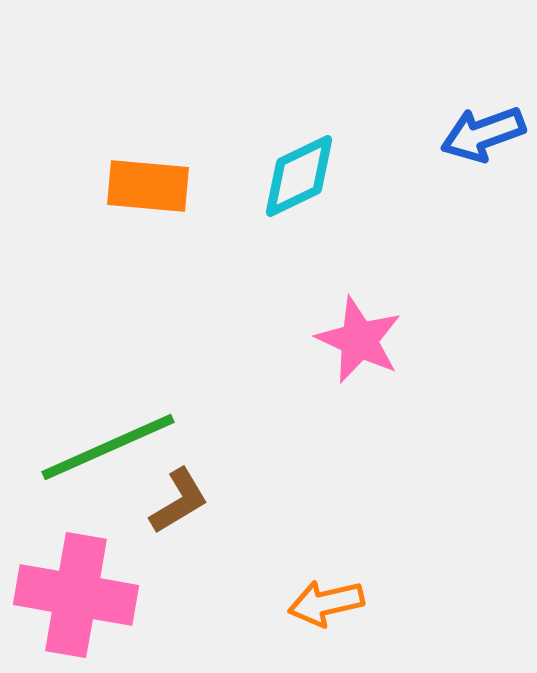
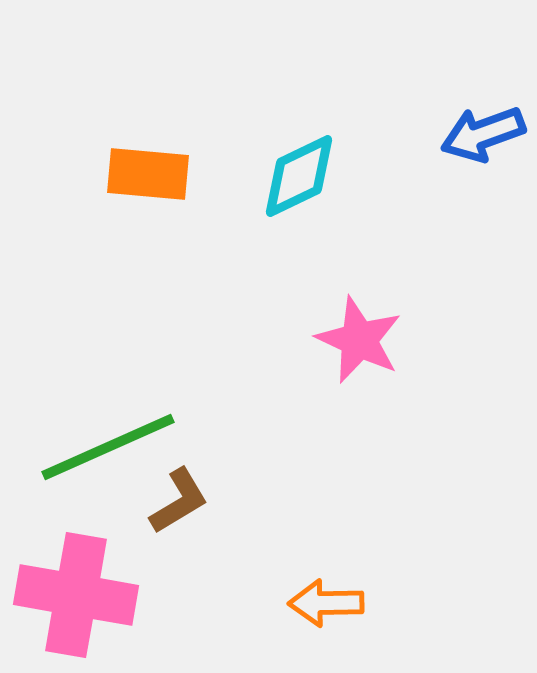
orange rectangle: moved 12 px up
orange arrow: rotated 12 degrees clockwise
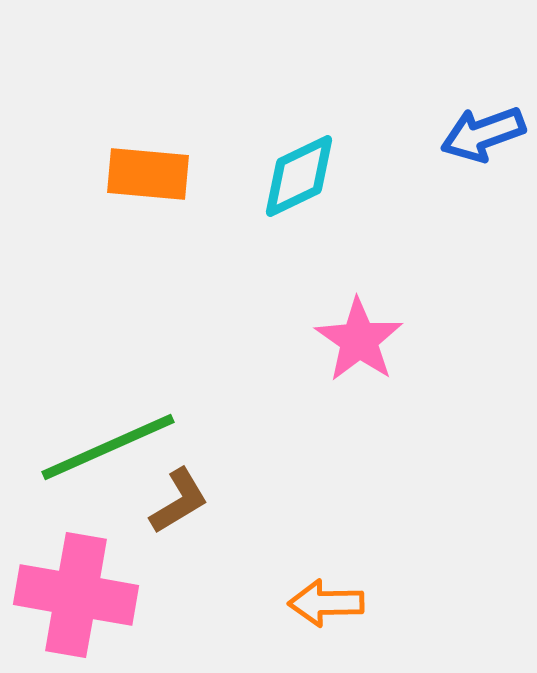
pink star: rotated 10 degrees clockwise
